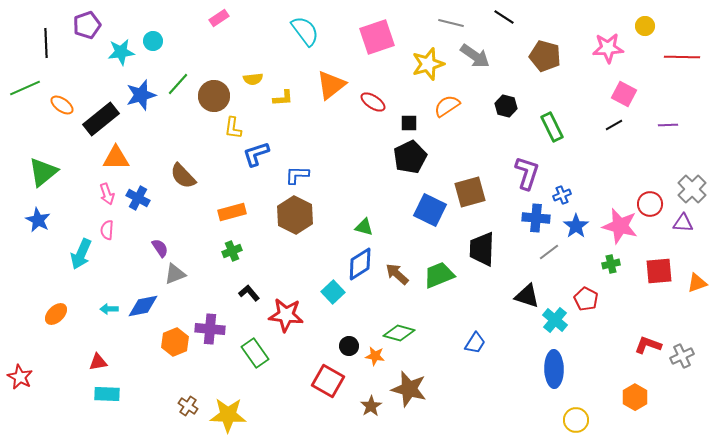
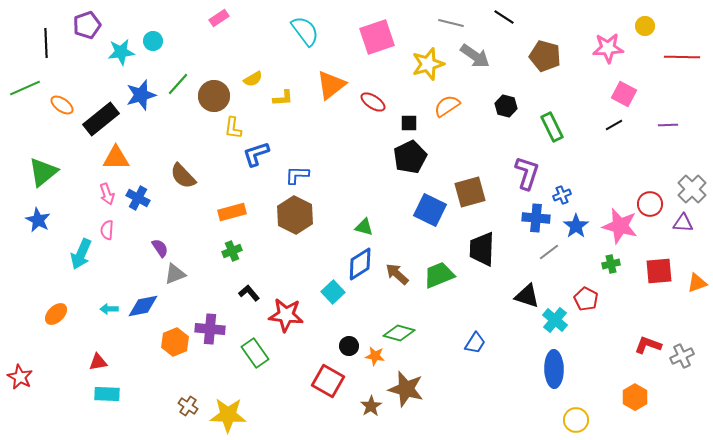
yellow semicircle at (253, 79): rotated 24 degrees counterclockwise
brown star at (409, 389): moved 3 px left
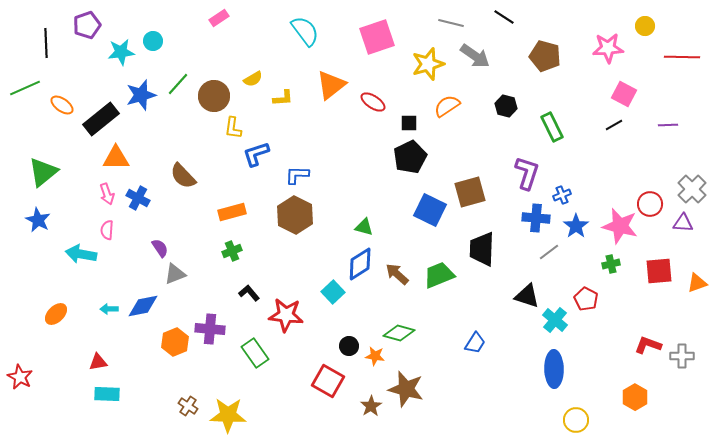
cyan arrow at (81, 254): rotated 76 degrees clockwise
gray cross at (682, 356): rotated 25 degrees clockwise
